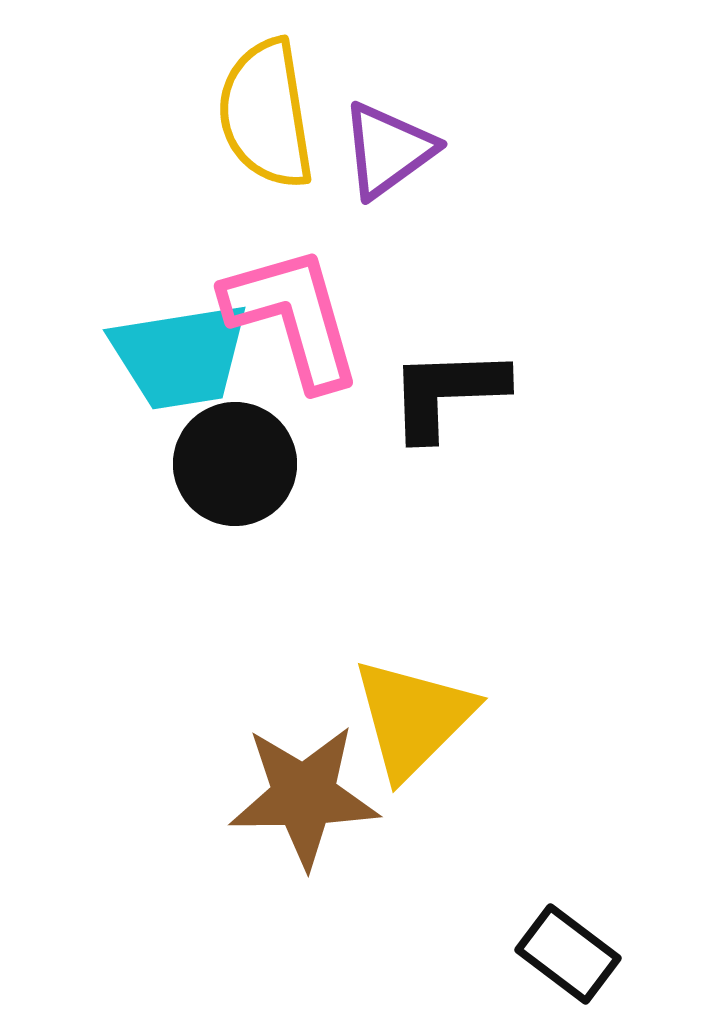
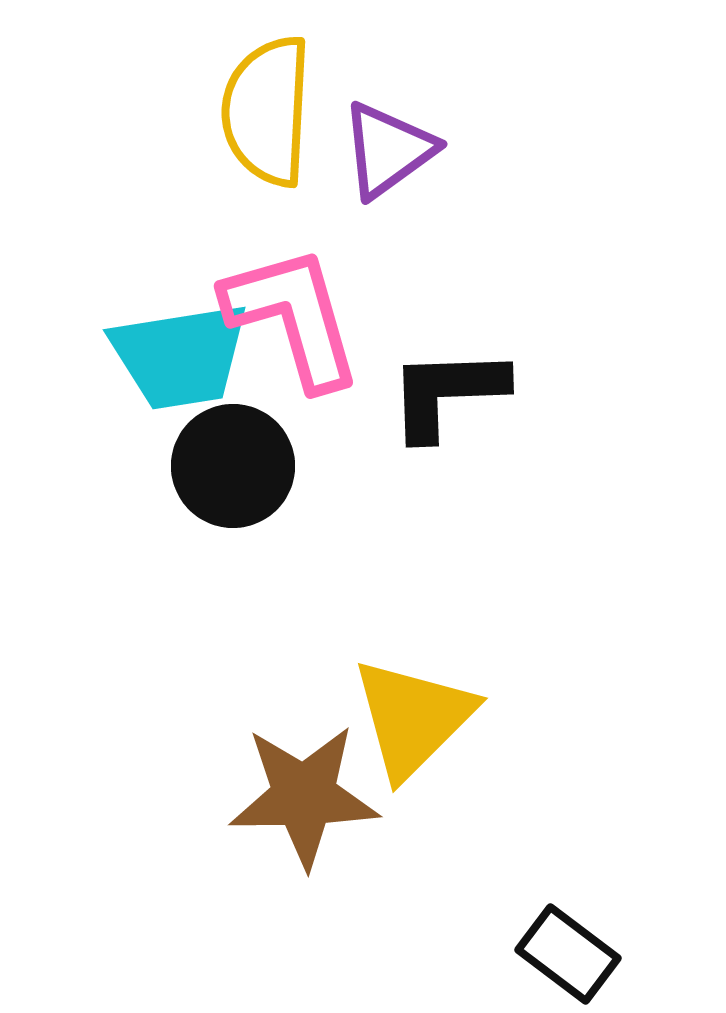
yellow semicircle: moved 1 px right, 3 px up; rotated 12 degrees clockwise
black circle: moved 2 px left, 2 px down
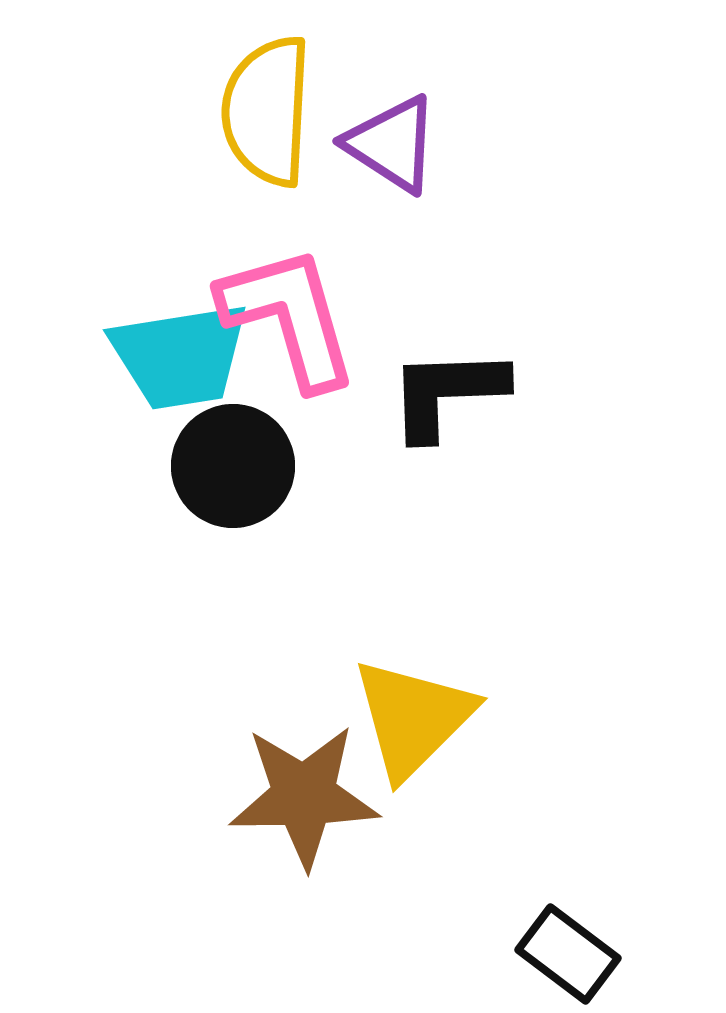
purple triangle: moved 4 px right, 6 px up; rotated 51 degrees counterclockwise
pink L-shape: moved 4 px left
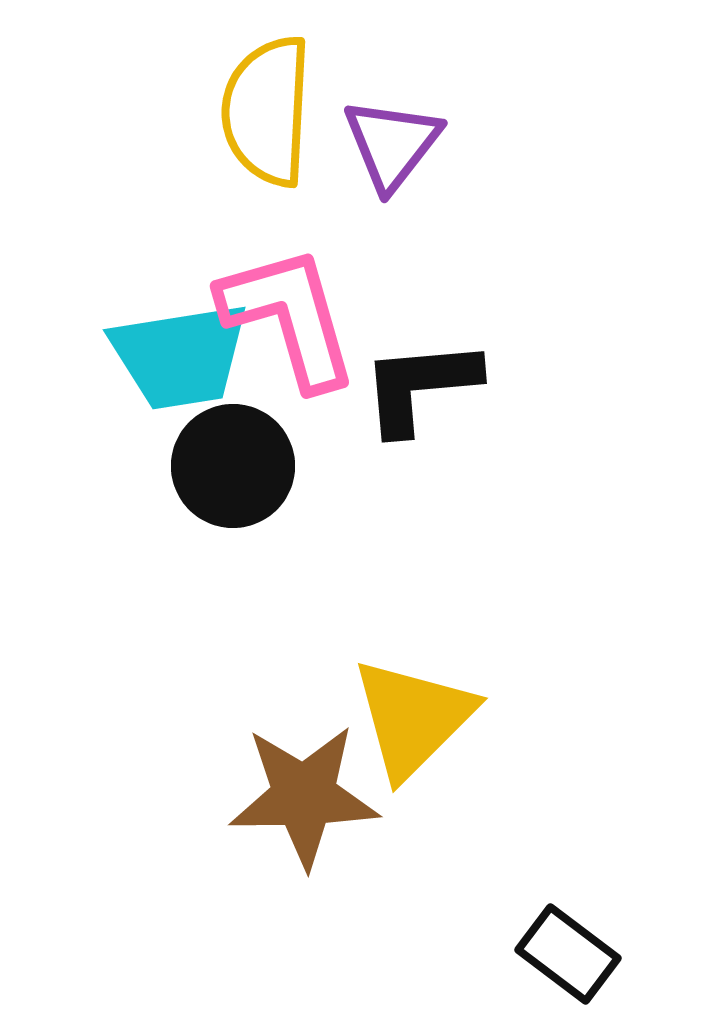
purple triangle: rotated 35 degrees clockwise
black L-shape: moved 27 px left, 7 px up; rotated 3 degrees counterclockwise
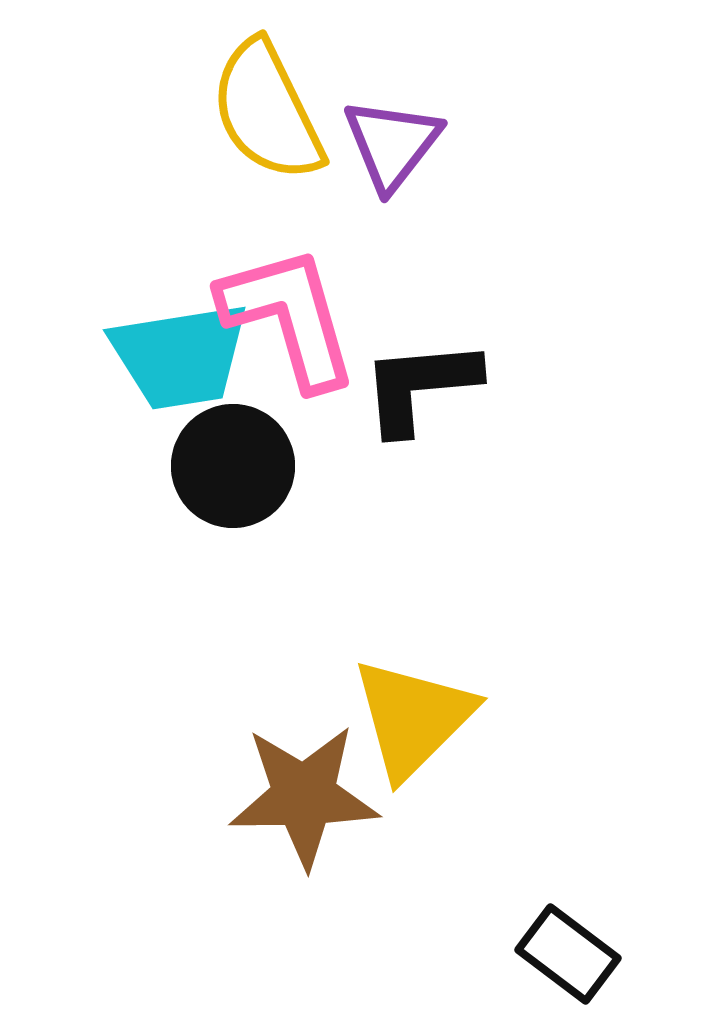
yellow semicircle: rotated 29 degrees counterclockwise
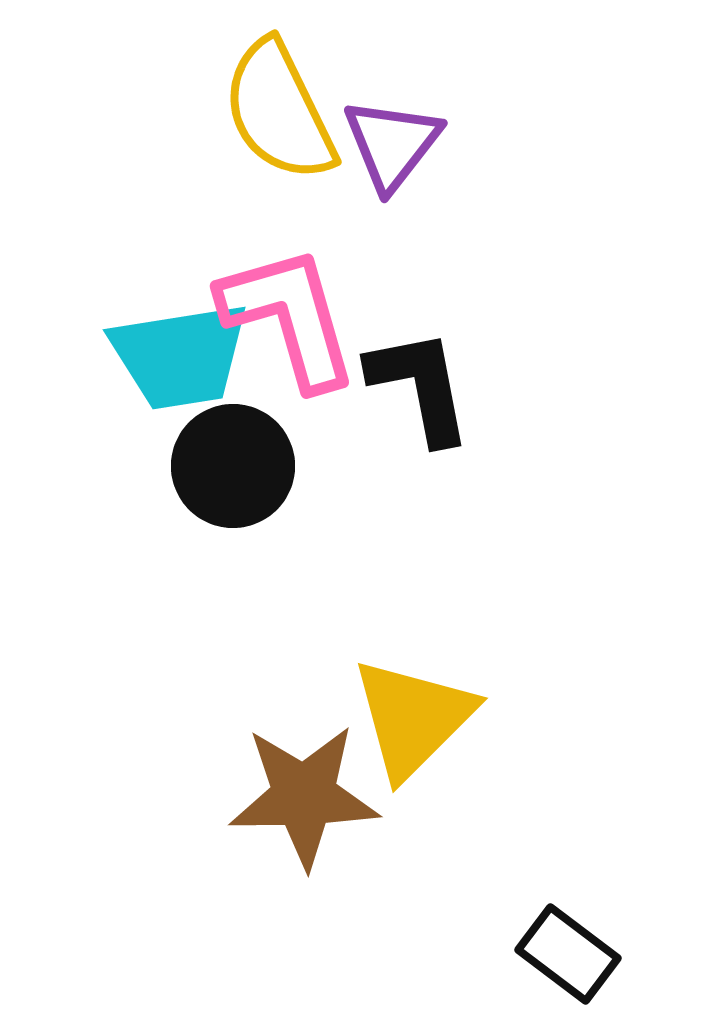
yellow semicircle: moved 12 px right
black L-shape: rotated 84 degrees clockwise
